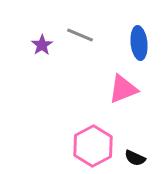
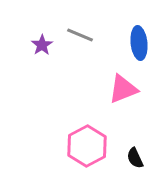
pink hexagon: moved 6 px left
black semicircle: rotated 40 degrees clockwise
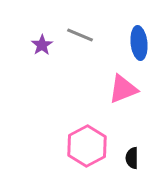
black semicircle: moved 3 px left; rotated 25 degrees clockwise
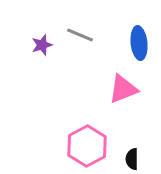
purple star: rotated 15 degrees clockwise
black semicircle: moved 1 px down
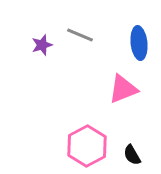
black semicircle: moved 4 px up; rotated 30 degrees counterclockwise
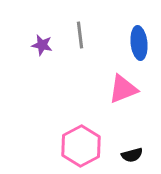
gray line: rotated 60 degrees clockwise
purple star: rotated 30 degrees clockwise
pink hexagon: moved 6 px left
black semicircle: rotated 75 degrees counterclockwise
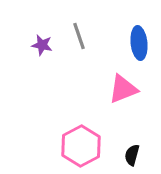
gray line: moved 1 px left, 1 px down; rotated 12 degrees counterclockwise
black semicircle: rotated 120 degrees clockwise
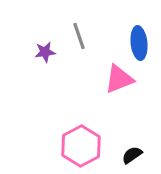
purple star: moved 3 px right, 7 px down; rotated 20 degrees counterclockwise
pink triangle: moved 4 px left, 10 px up
black semicircle: rotated 40 degrees clockwise
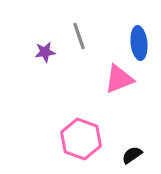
pink hexagon: moved 7 px up; rotated 12 degrees counterclockwise
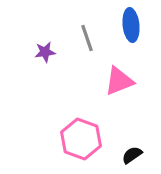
gray line: moved 8 px right, 2 px down
blue ellipse: moved 8 px left, 18 px up
pink triangle: moved 2 px down
